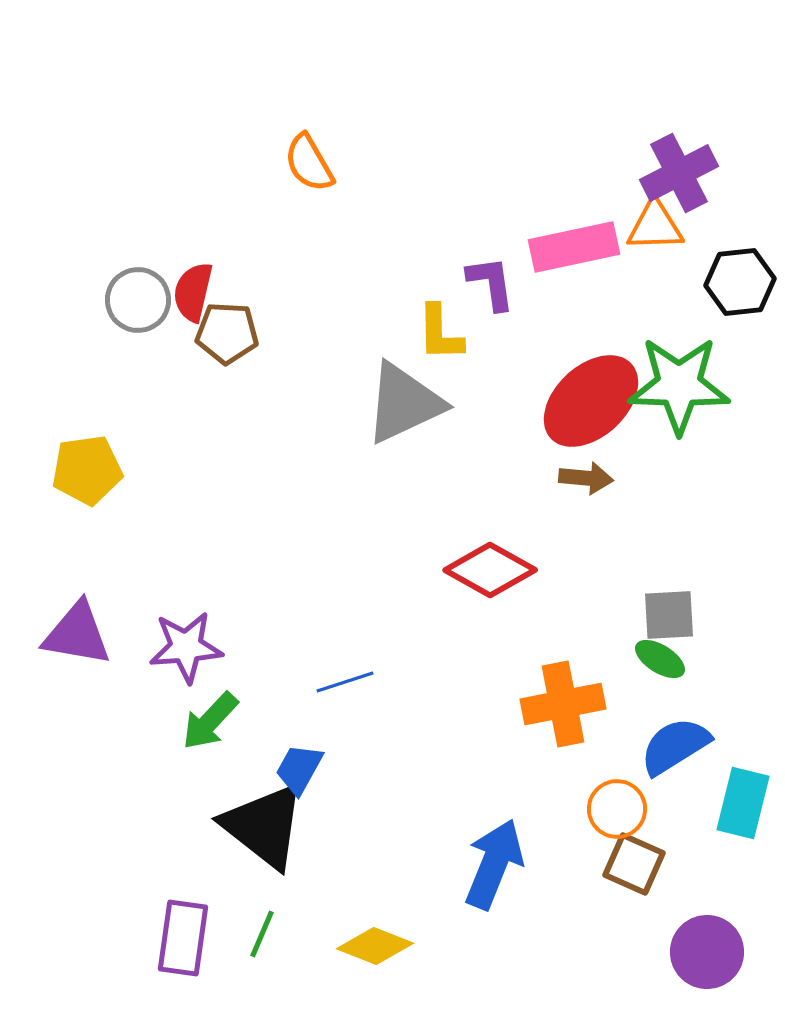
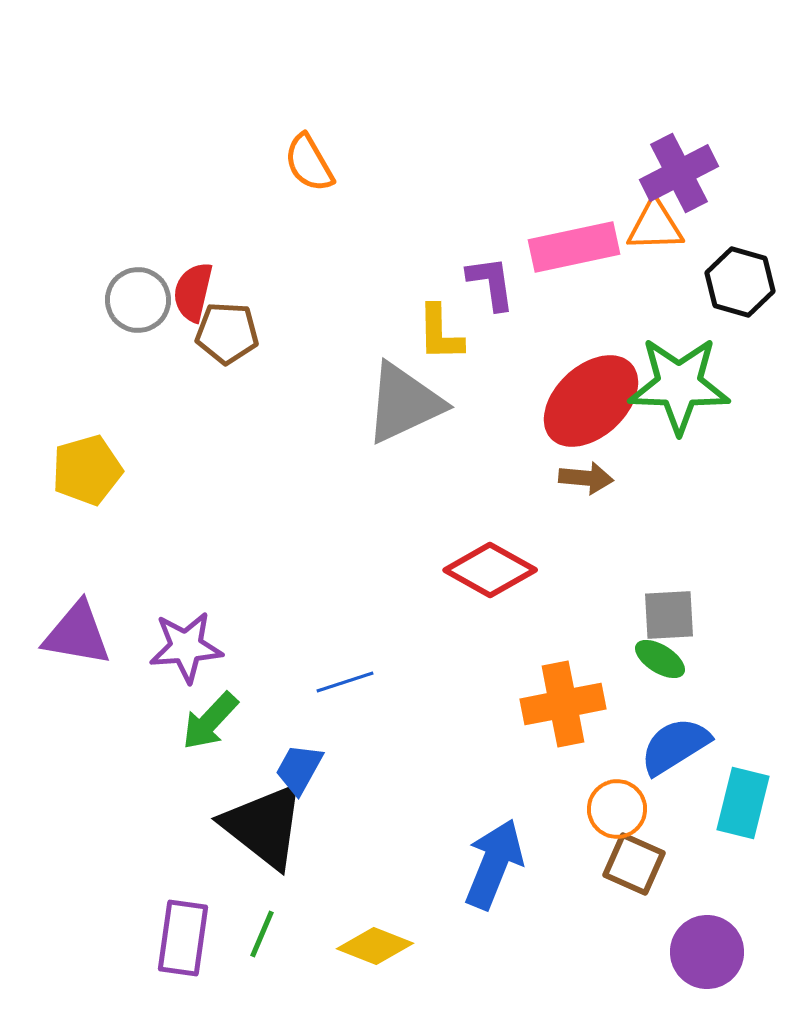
black hexagon: rotated 22 degrees clockwise
yellow pentagon: rotated 8 degrees counterclockwise
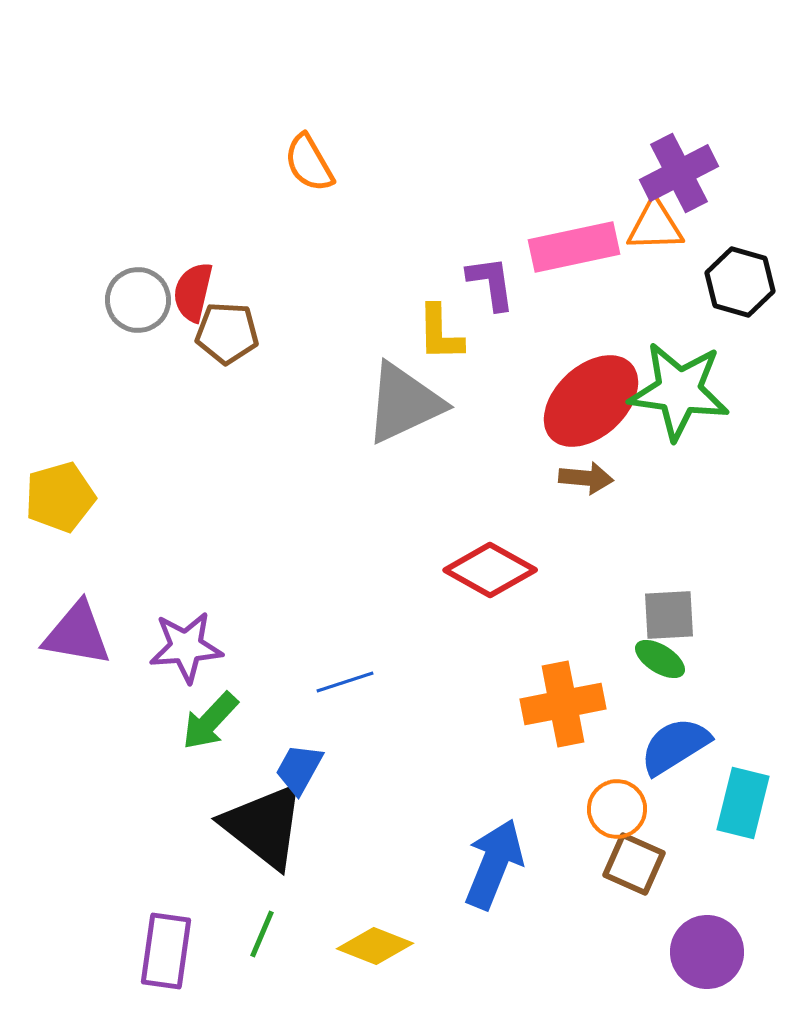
green star: moved 6 px down; rotated 6 degrees clockwise
yellow pentagon: moved 27 px left, 27 px down
purple rectangle: moved 17 px left, 13 px down
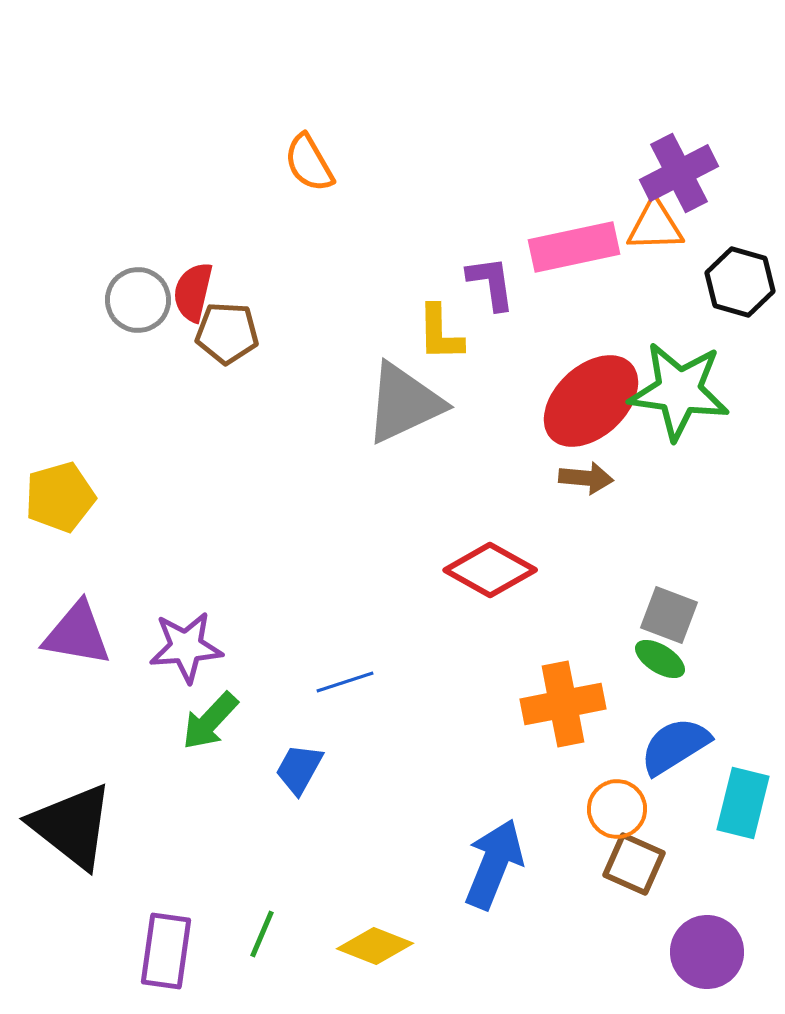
gray square: rotated 24 degrees clockwise
black triangle: moved 192 px left
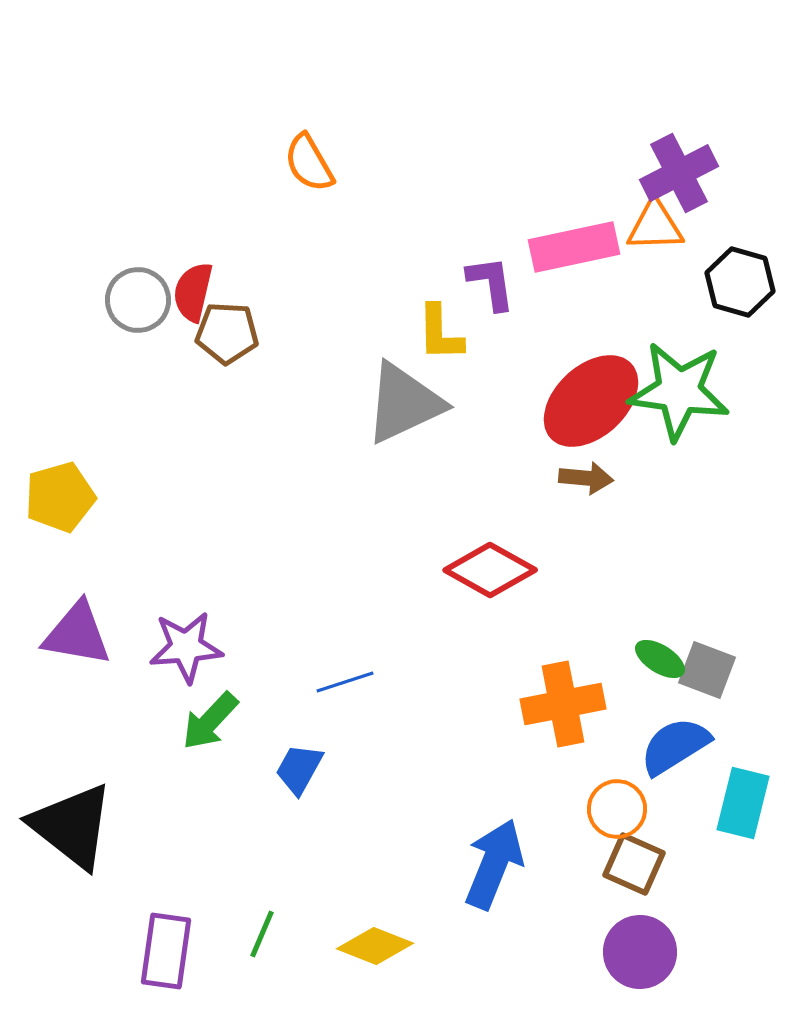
gray square: moved 38 px right, 55 px down
purple circle: moved 67 px left
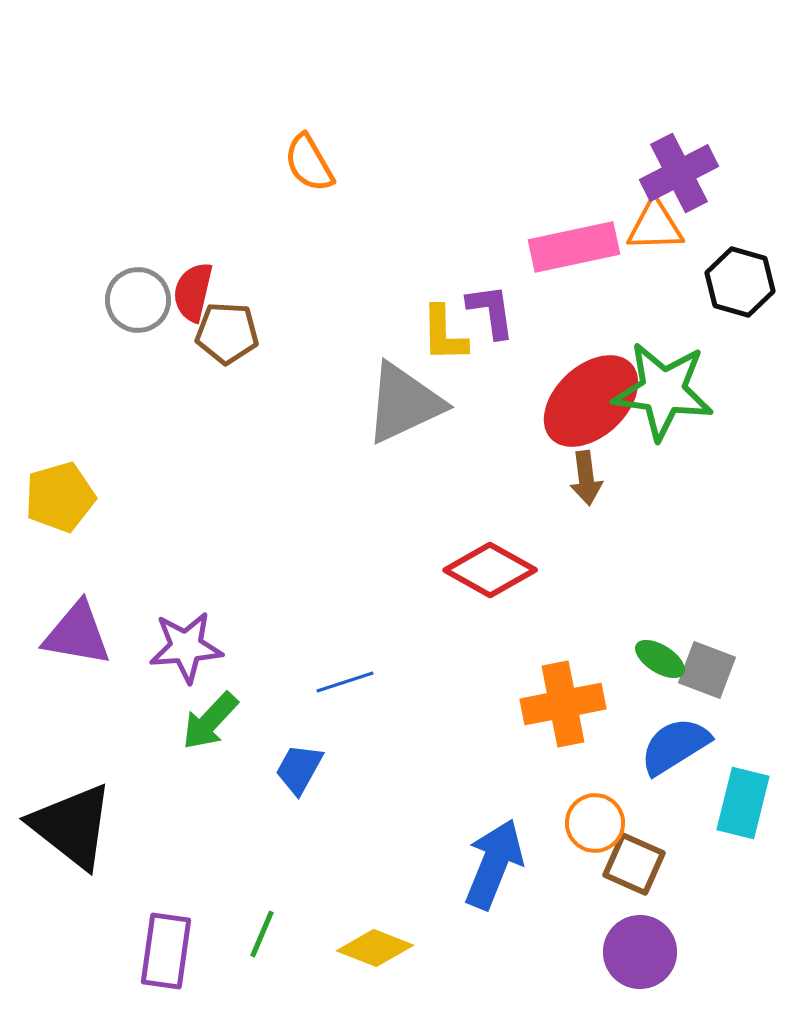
purple L-shape: moved 28 px down
yellow L-shape: moved 4 px right, 1 px down
green star: moved 16 px left
brown arrow: rotated 78 degrees clockwise
orange circle: moved 22 px left, 14 px down
yellow diamond: moved 2 px down
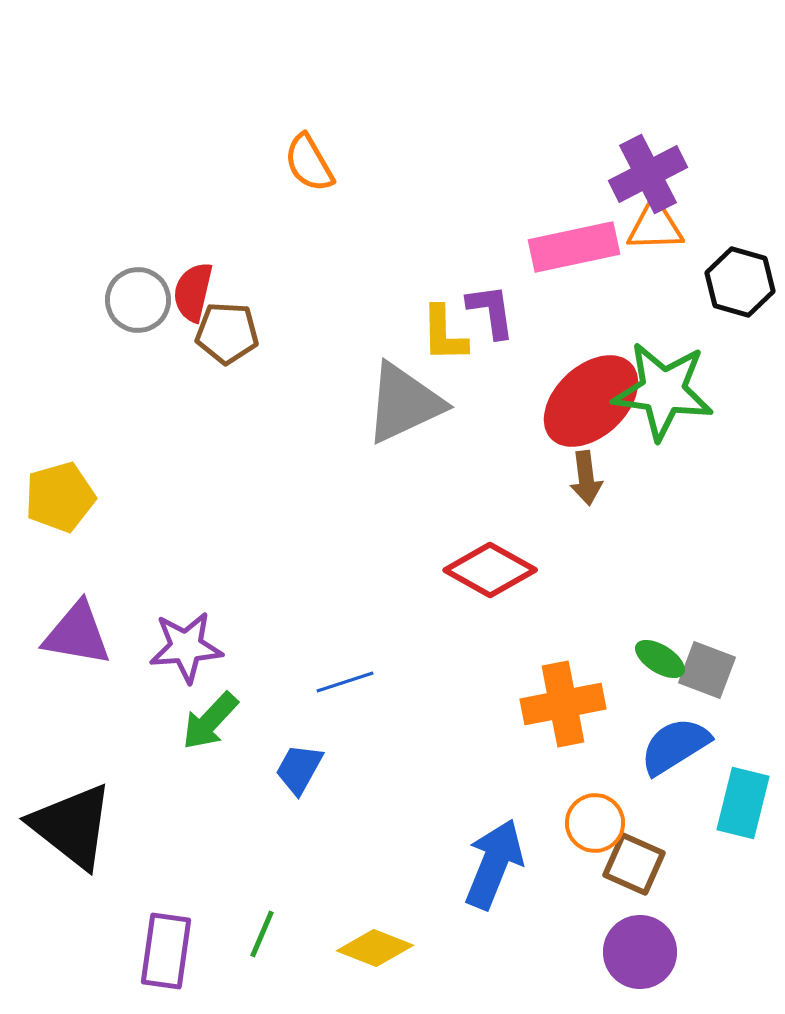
purple cross: moved 31 px left, 1 px down
